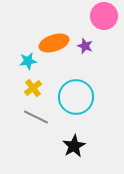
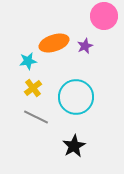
purple star: rotated 28 degrees clockwise
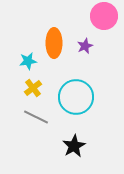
orange ellipse: rotated 72 degrees counterclockwise
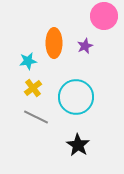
black star: moved 4 px right, 1 px up; rotated 10 degrees counterclockwise
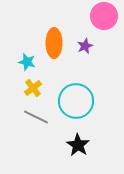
cyan star: moved 1 px left, 1 px down; rotated 24 degrees clockwise
cyan circle: moved 4 px down
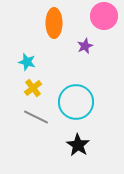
orange ellipse: moved 20 px up
cyan circle: moved 1 px down
